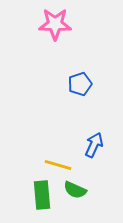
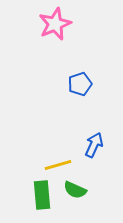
pink star: rotated 24 degrees counterclockwise
yellow line: rotated 32 degrees counterclockwise
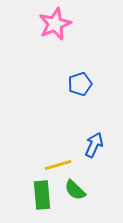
green semicircle: rotated 20 degrees clockwise
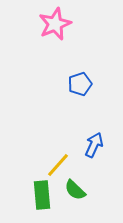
yellow line: rotated 32 degrees counterclockwise
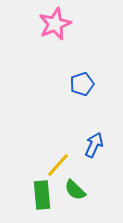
blue pentagon: moved 2 px right
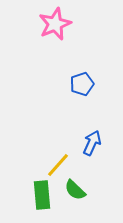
blue arrow: moved 2 px left, 2 px up
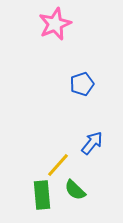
blue arrow: rotated 15 degrees clockwise
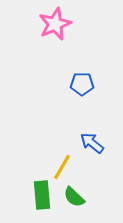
blue pentagon: rotated 20 degrees clockwise
blue arrow: rotated 90 degrees counterclockwise
yellow line: moved 4 px right, 2 px down; rotated 12 degrees counterclockwise
green semicircle: moved 1 px left, 7 px down
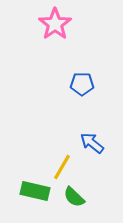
pink star: rotated 12 degrees counterclockwise
green rectangle: moved 7 px left, 4 px up; rotated 72 degrees counterclockwise
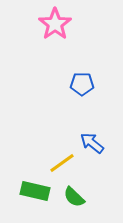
yellow line: moved 4 px up; rotated 24 degrees clockwise
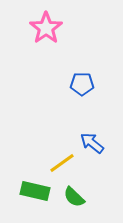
pink star: moved 9 px left, 4 px down
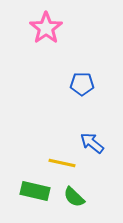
yellow line: rotated 48 degrees clockwise
